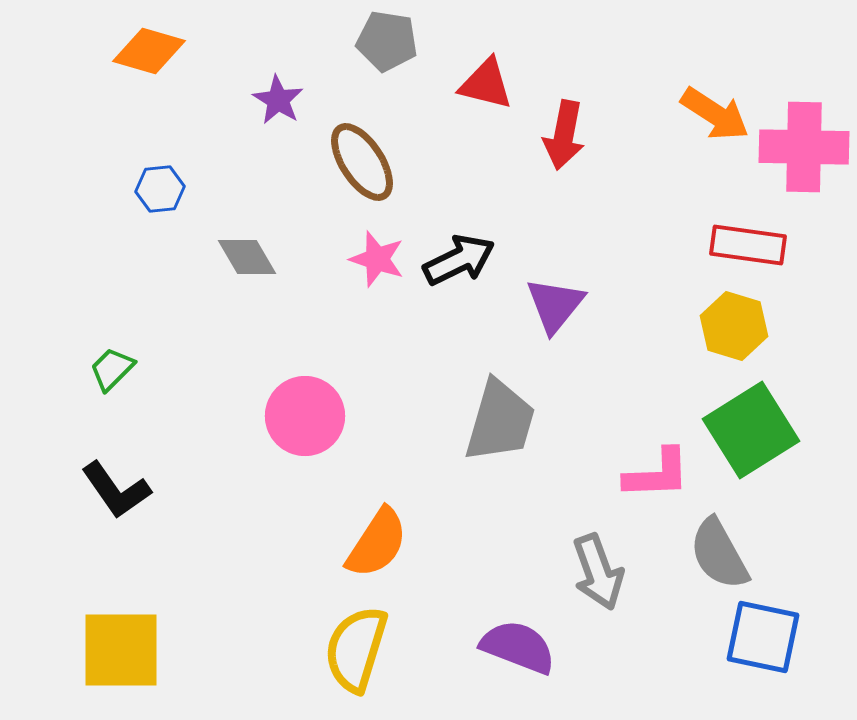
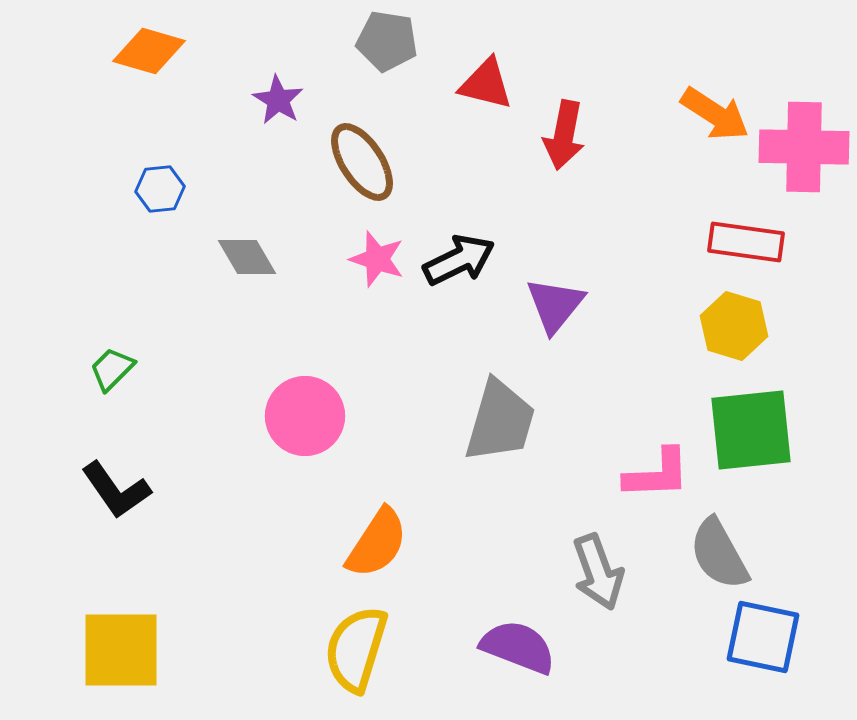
red rectangle: moved 2 px left, 3 px up
green square: rotated 26 degrees clockwise
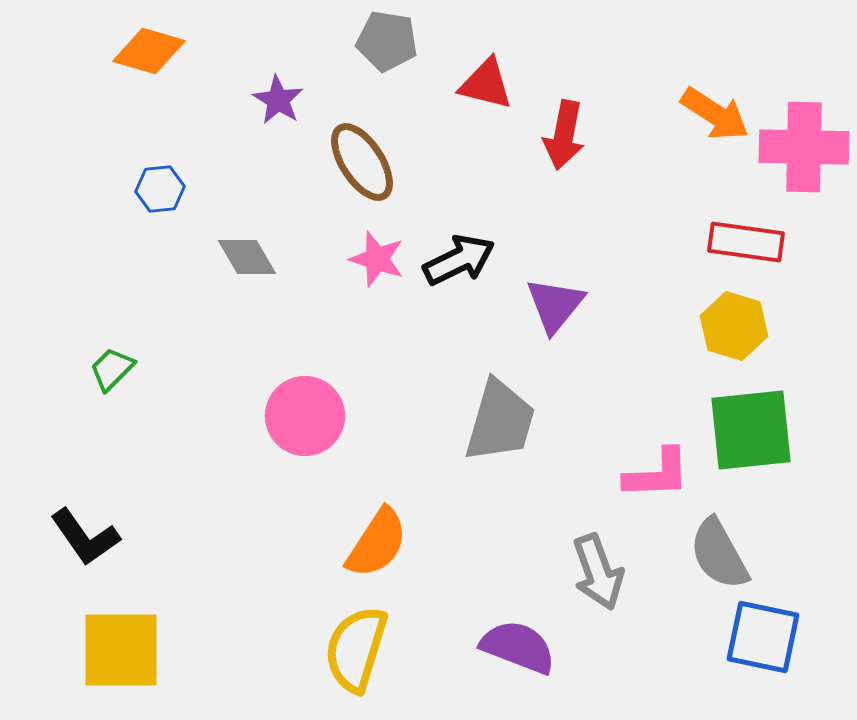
black L-shape: moved 31 px left, 47 px down
